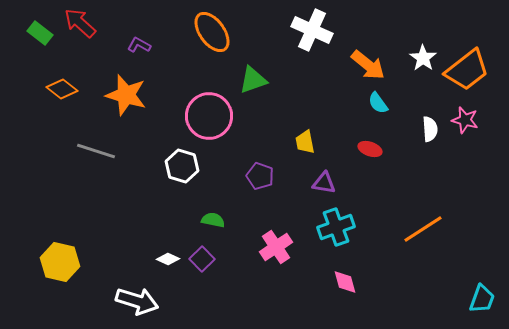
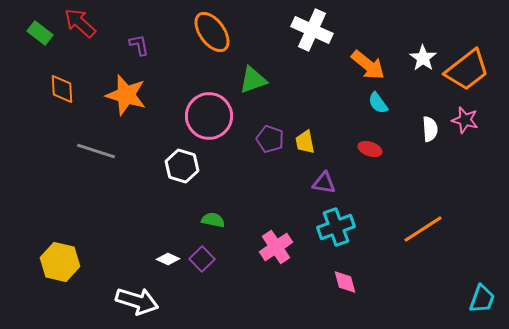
purple L-shape: rotated 50 degrees clockwise
orange diamond: rotated 48 degrees clockwise
purple pentagon: moved 10 px right, 37 px up
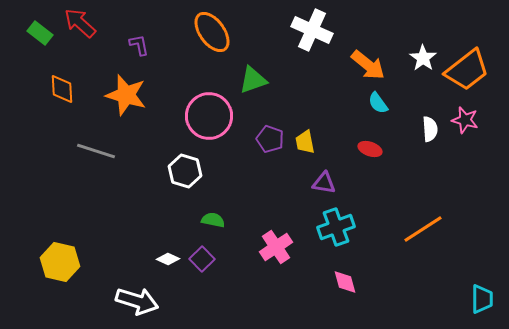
white hexagon: moved 3 px right, 5 px down
cyan trapezoid: rotated 20 degrees counterclockwise
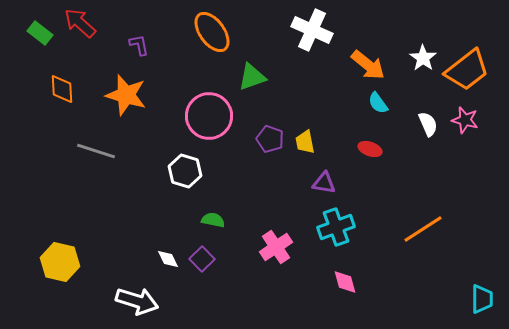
green triangle: moved 1 px left, 3 px up
white semicircle: moved 2 px left, 5 px up; rotated 20 degrees counterclockwise
white diamond: rotated 40 degrees clockwise
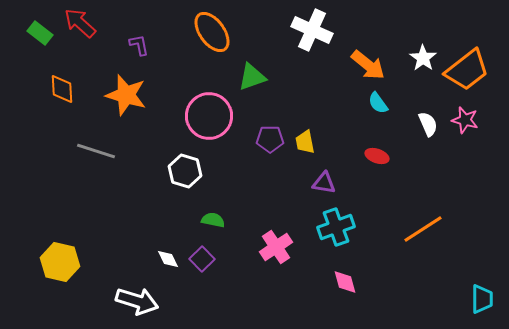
purple pentagon: rotated 20 degrees counterclockwise
red ellipse: moved 7 px right, 7 px down
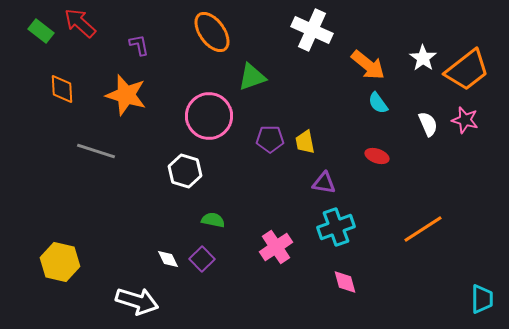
green rectangle: moved 1 px right, 2 px up
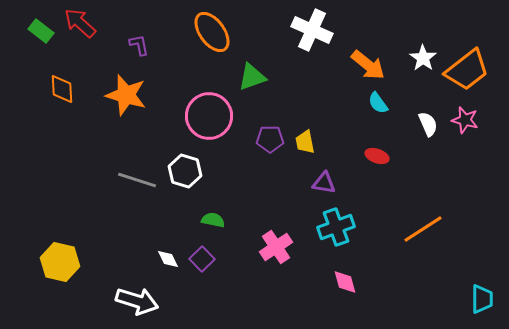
gray line: moved 41 px right, 29 px down
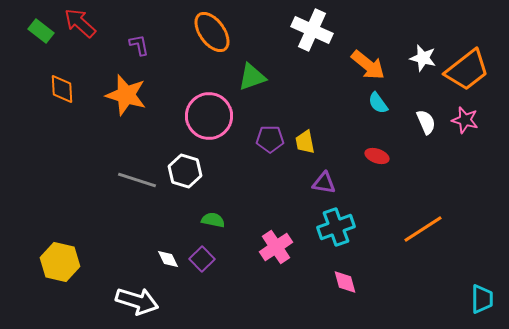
white star: rotated 20 degrees counterclockwise
white semicircle: moved 2 px left, 2 px up
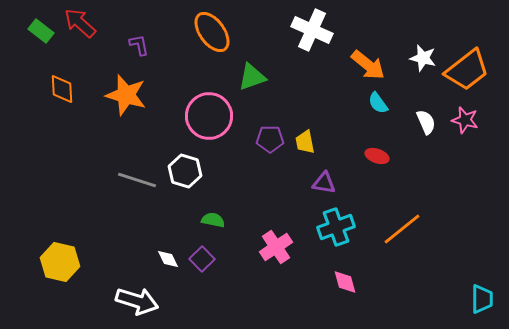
orange line: moved 21 px left; rotated 6 degrees counterclockwise
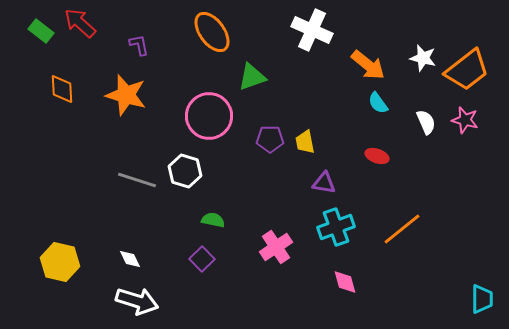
white diamond: moved 38 px left
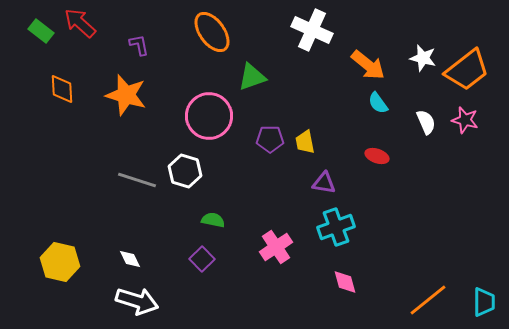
orange line: moved 26 px right, 71 px down
cyan trapezoid: moved 2 px right, 3 px down
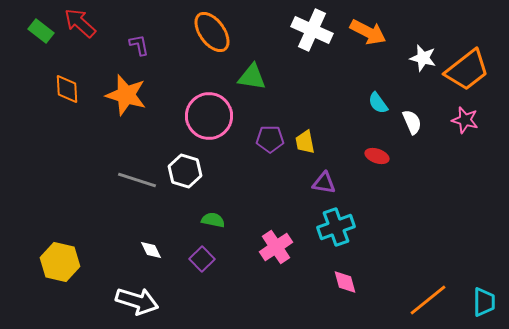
orange arrow: moved 33 px up; rotated 12 degrees counterclockwise
green triangle: rotated 28 degrees clockwise
orange diamond: moved 5 px right
white semicircle: moved 14 px left
white diamond: moved 21 px right, 9 px up
